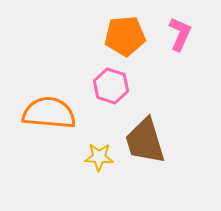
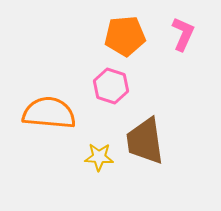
pink L-shape: moved 3 px right
brown trapezoid: rotated 9 degrees clockwise
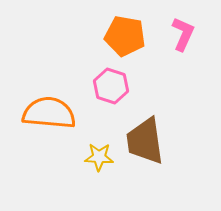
orange pentagon: rotated 15 degrees clockwise
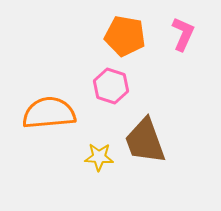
orange semicircle: rotated 10 degrees counterclockwise
brown trapezoid: rotated 12 degrees counterclockwise
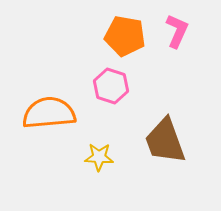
pink L-shape: moved 6 px left, 3 px up
brown trapezoid: moved 20 px right
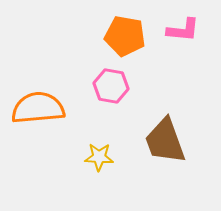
pink L-shape: moved 6 px right, 1 px up; rotated 72 degrees clockwise
pink hexagon: rotated 8 degrees counterclockwise
orange semicircle: moved 11 px left, 5 px up
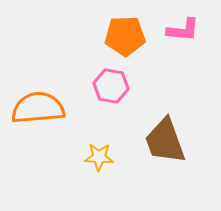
orange pentagon: rotated 12 degrees counterclockwise
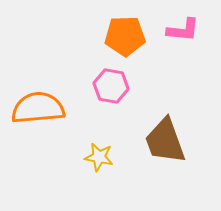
yellow star: rotated 8 degrees clockwise
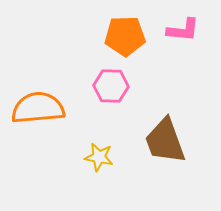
pink hexagon: rotated 8 degrees counterclockwise
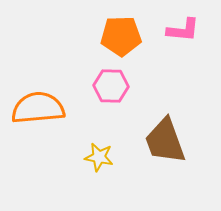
orange pentagon: moved 4 px left
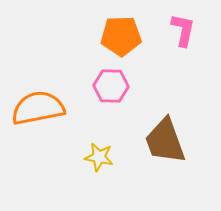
pink L-shape: rotated 84 degrees counterclockwise
orange semicircle: rotated 6 degrees counterclockwise
